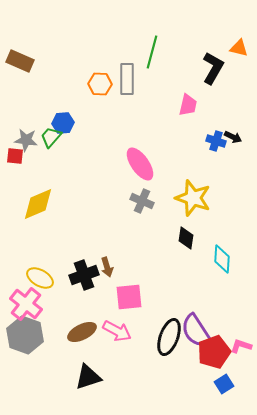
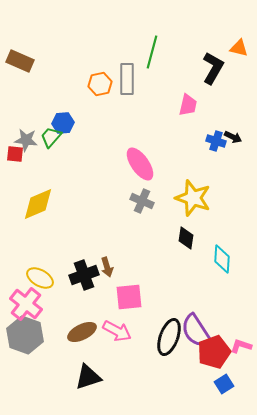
orange hexagon: rotated 15 degrees counterclockwise
red square: moved 2 px up
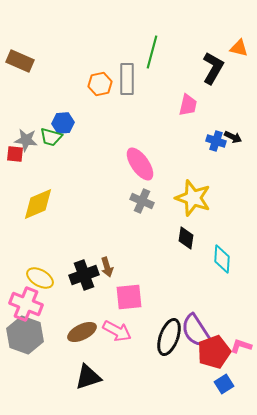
green trapezoid: rotated 115 degrees counterclockwise
pink cross: rotated 16 degrees counterclockwise
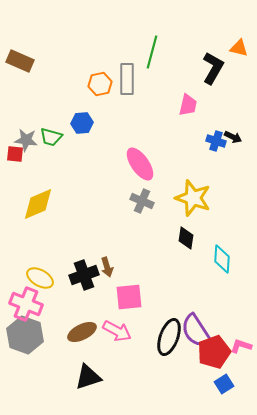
blue hexagon: moved 19 px right
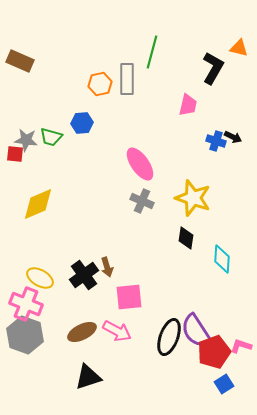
black cross: rotated 16 degrees counterclockwise
